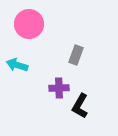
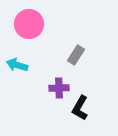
gray rectangle: rotated 12 degrees clockwise
black L-shape: moved 2 px down
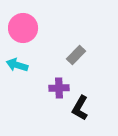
pink circle: moved 6 px left, 4 px down
gray rectangle: rotated 12 degrees clockwise
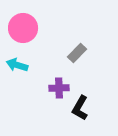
gray rectangle: moved 1 px right, 2 px up
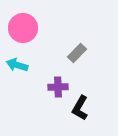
purple cross: moved 1 px left, 1 px up
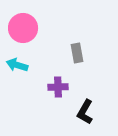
gray rectangle: rotated 54 degrees counterclockwise
black L-shape: moved 5 px right, 4 px down
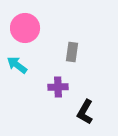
pink circle: moved 2 px right
gray rectangle: moved 5 px left, 1 px up; rotated 18 degrees clockwise
cyan arrow: rotated 20 degrees clockwise
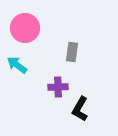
black L-shape: moved 5 px left, 3 px up
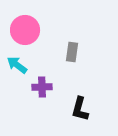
pink circle: moved 2 px down
purple cross: moved 16 px left
black L-shape: rotated 15 degrees counterclockwise
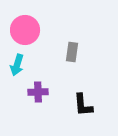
cyan arrow: rotated 110 degrees counterclockwise
purple cross: moved 4 px left, 5 px down
black L-shape: moved 3 px right, 4 px up; rotated 20 degrees counterclockwise
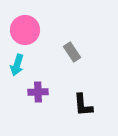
gray rectangle: rotated 42 degrees counterclockwise
